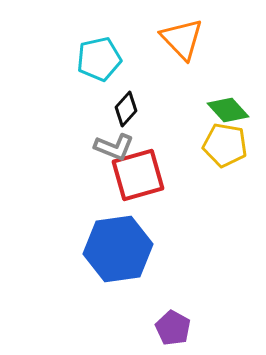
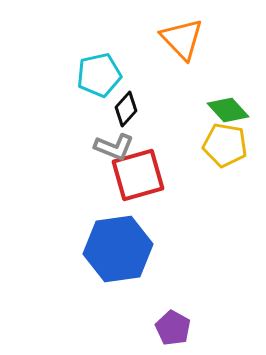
cyan pentagon: moved 16 px down
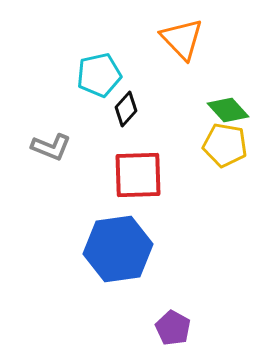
gray L-shape: moved 63 px left
red square: rotated 14 degrees clockwise
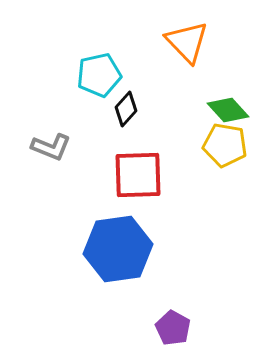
orange triangle: moved 5 px right, 3 px down
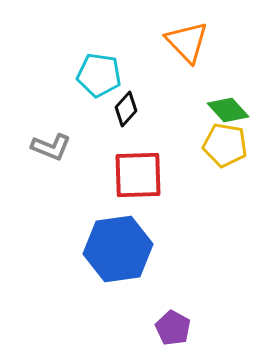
cyan pentagon: rotated 21 degrees clockwise
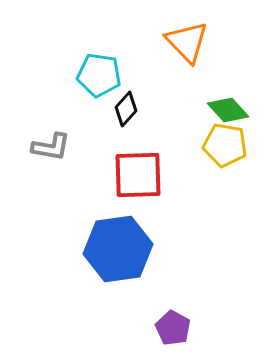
gray L-shape: rotated 12 degrees counterclockwise
